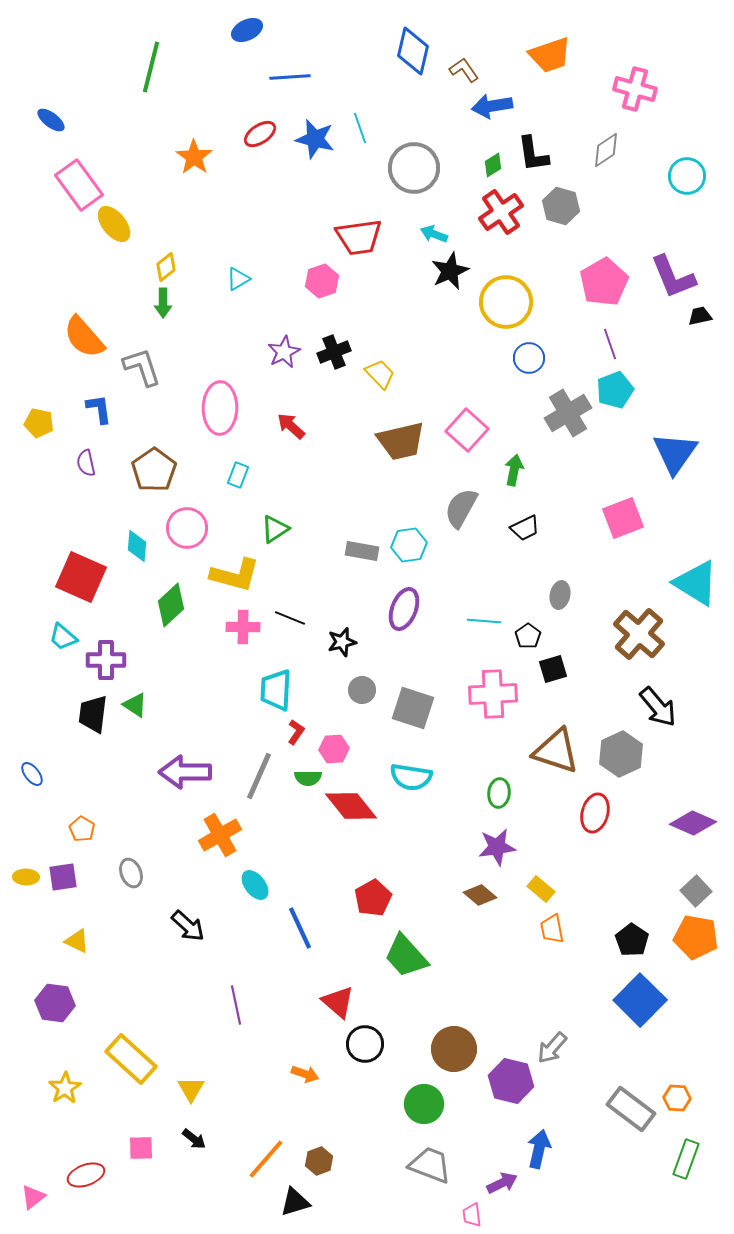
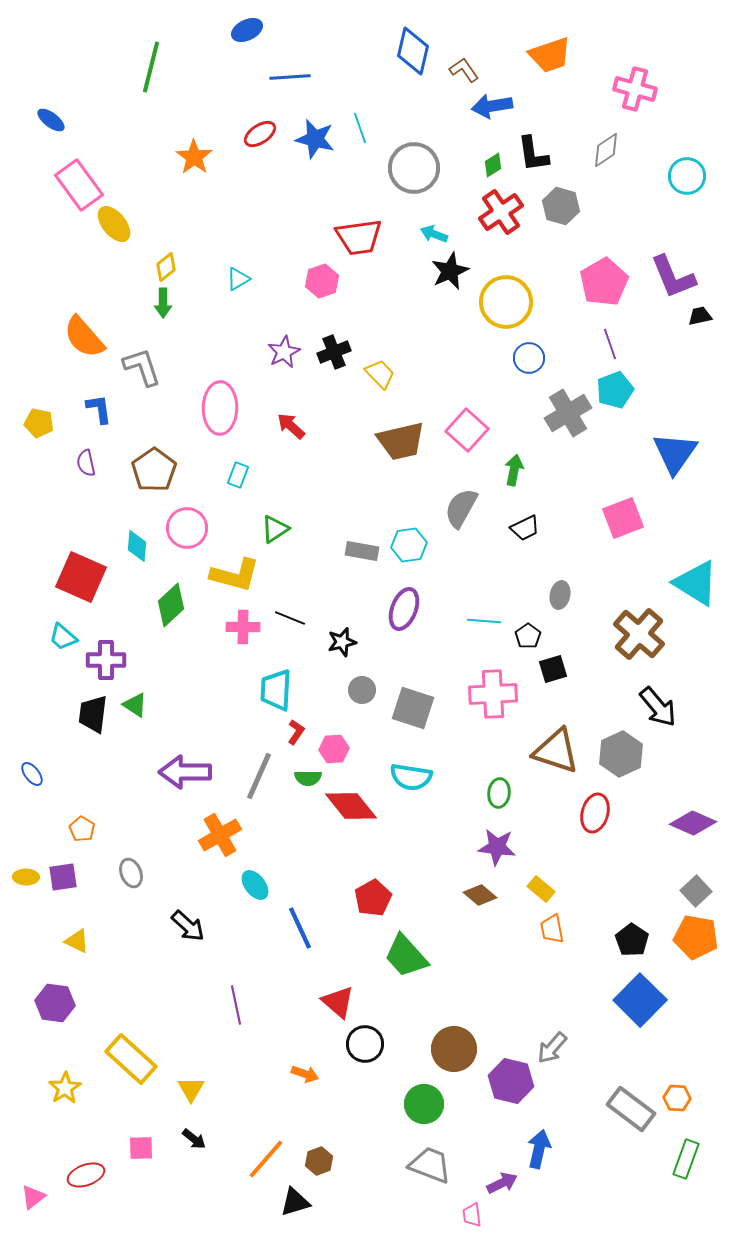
purple star at (497, 847): rotated 15 degrees clockwise
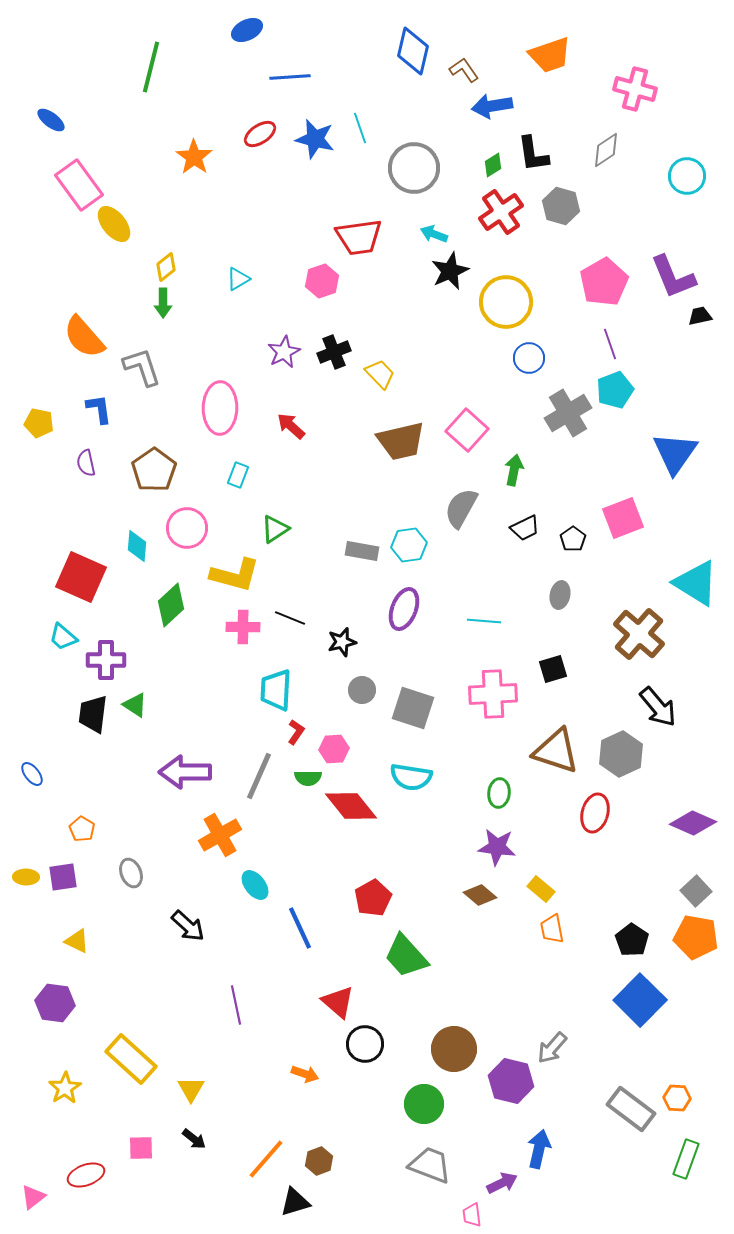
black pentagon at (528, 636): moved 45 px right, 97 px up
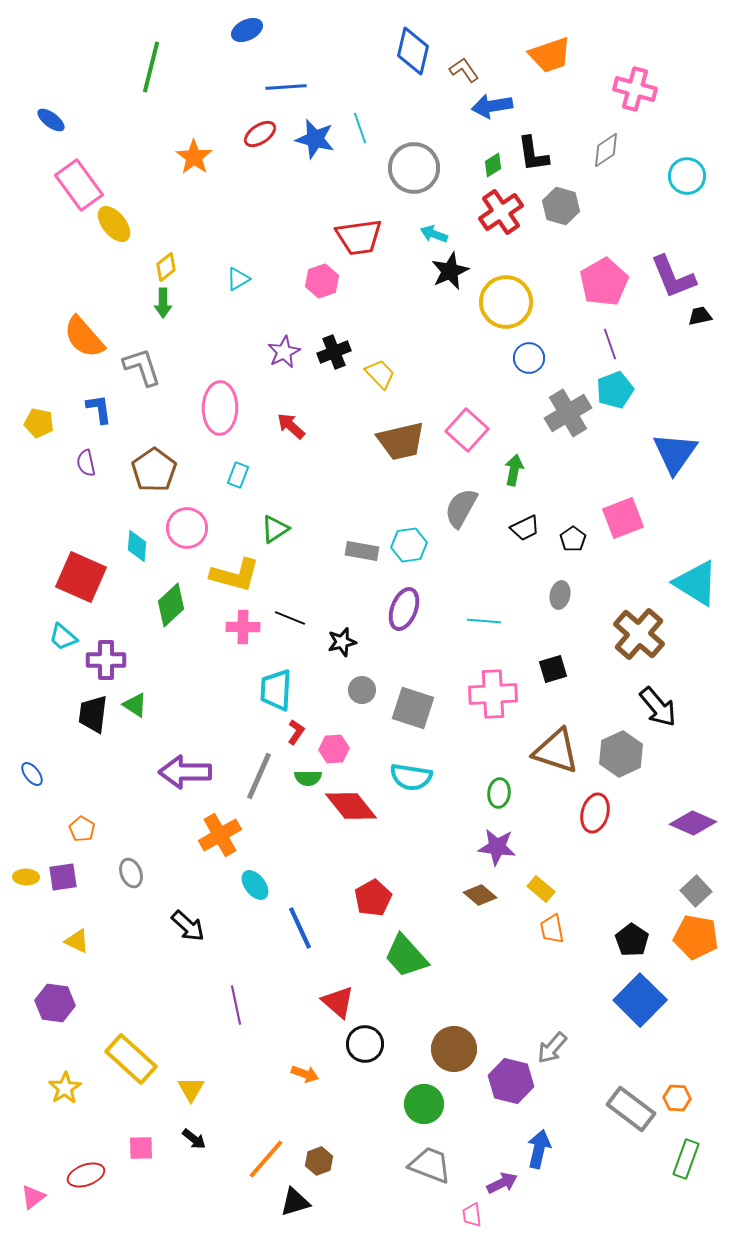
blue line at (290, 77): moved 4 px left, 10 px down
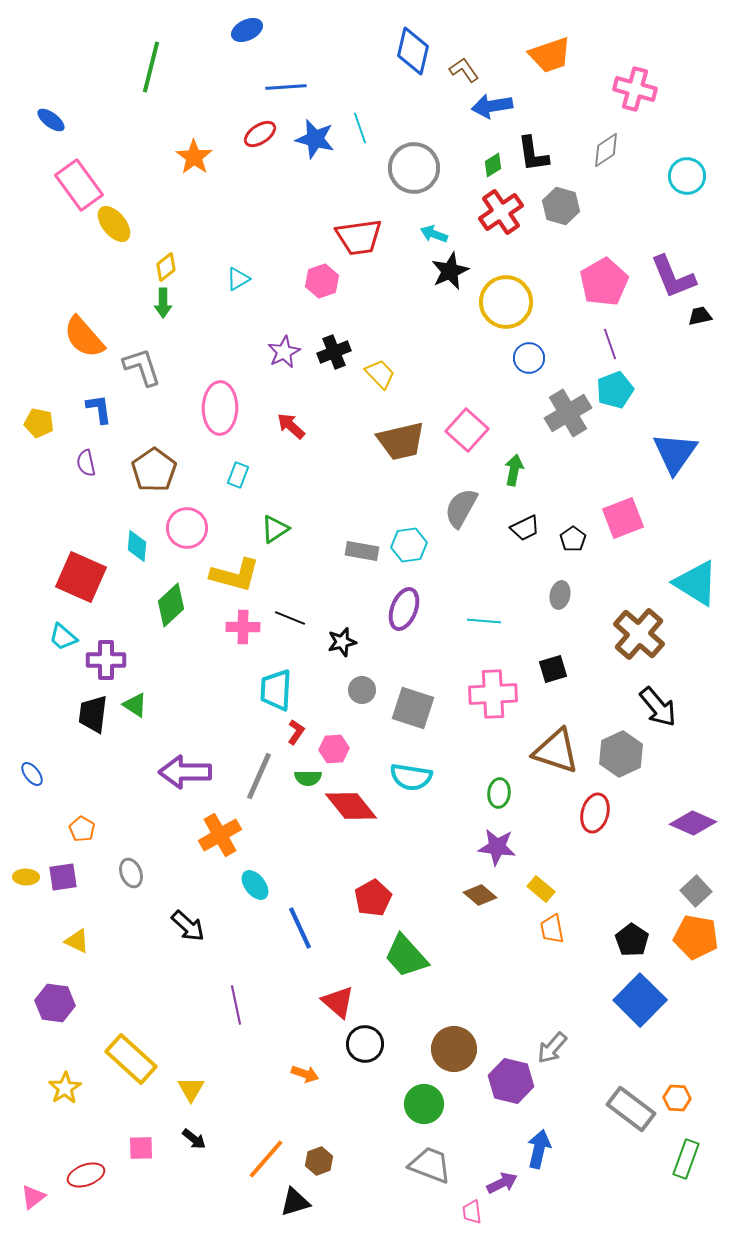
pink trapezoid at (472, 1215): moved 3 px up
